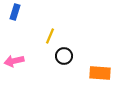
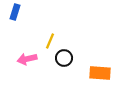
yellow line: moved 5 px down
black circle: moved 2 px down
pink arrow: moved 13 px right, 2 px up
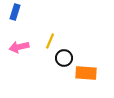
pink arrow: moved 8 px left, 12 px up
orange rectangle: moved 14 px left
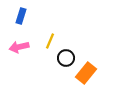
blue rectangle: moved 6 px right, 4 px down
black circle: moved 2 px right
orange rectangle: rotated 55 degrees counterclockwise
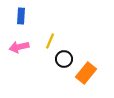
blue rectangle: rotated 14 degrees counterclockwise
black circle: moved 2 px left, 1 px down
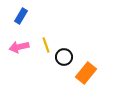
blue rectangle: rotated 28 degrees clockwise
yellow line: moved 4 px left, 4 px down; rotated 42 degrees counterclockwise
black circle: moved 2 px up
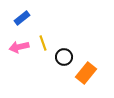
blue rectangle: moved 1 px right, 2 px down; rotated 21 degrees clockwise
yellow line: moved 3 px left, 2 px up
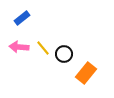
yellow line: moved 5 px down; rotated 21 degrees counterclockwise
pink arrow: rotated 18 degrees clockwise
black circle: moved 3 px up
